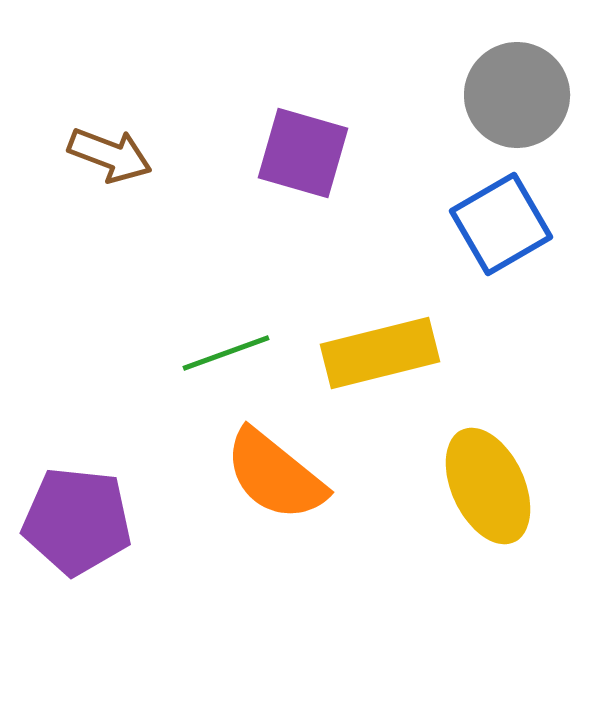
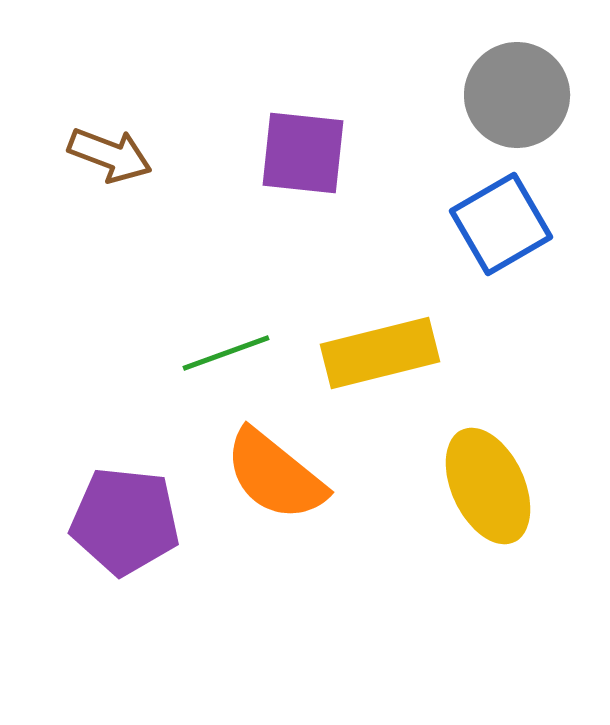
purple square: rotated 10 degrees counterclockwise
purple pentagon: moved 48 px right
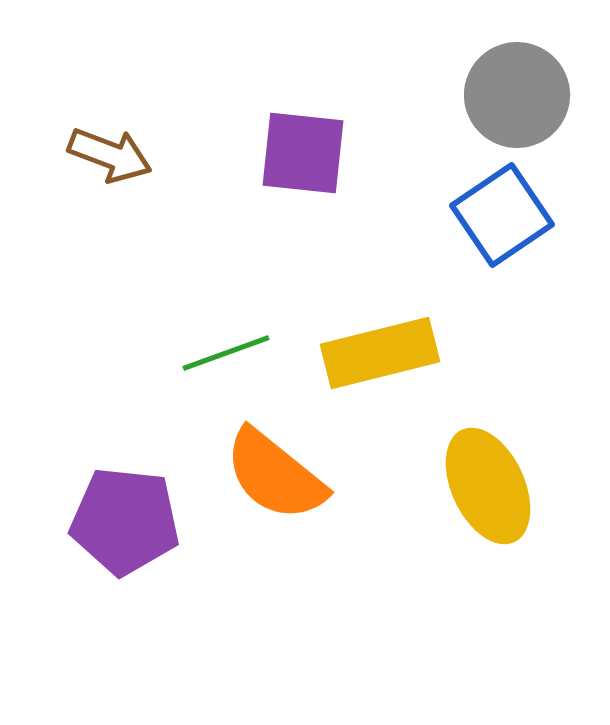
blue square: moved 1 px right, 9 px up; rotated 4 degrees counterclockwise
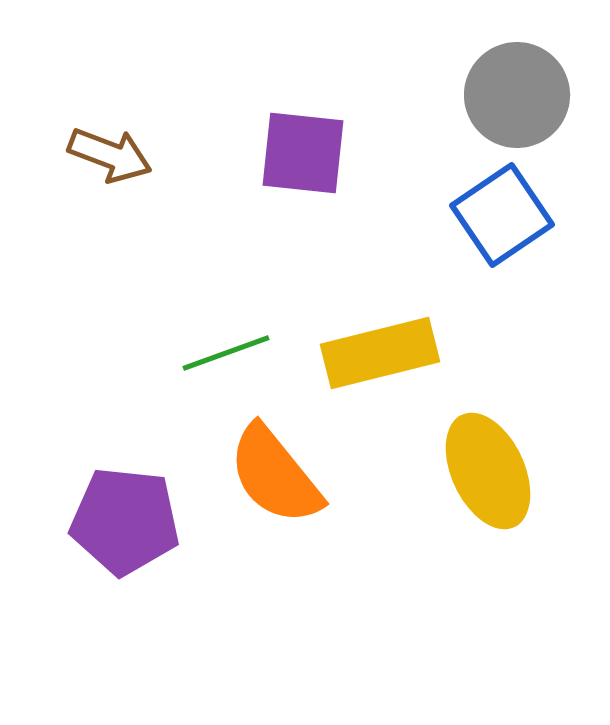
orange semicircle: rotated 12 degrees clockwise
yellow ellipse: moved 15 px up
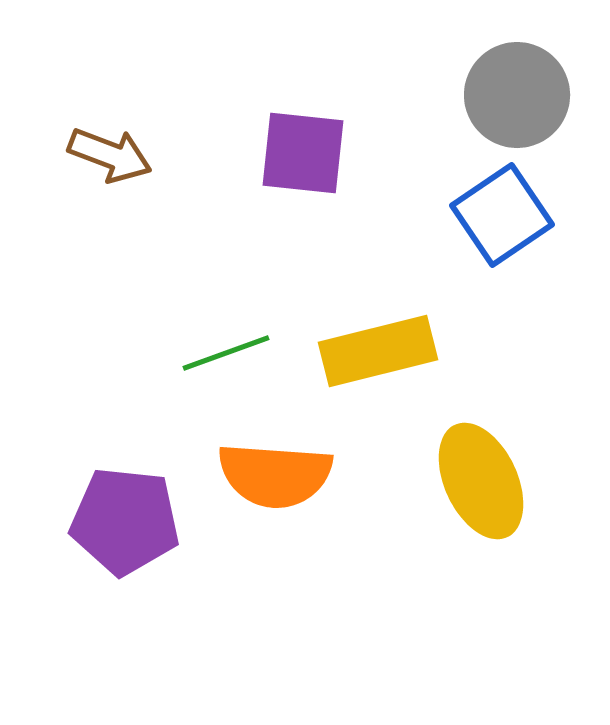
yellow rectangle: moved 2 px left, 2 px up
yellow ellipse: moved 7 px left, 10 px down
orange semicircle: rotated 47 degrees counterclockwise
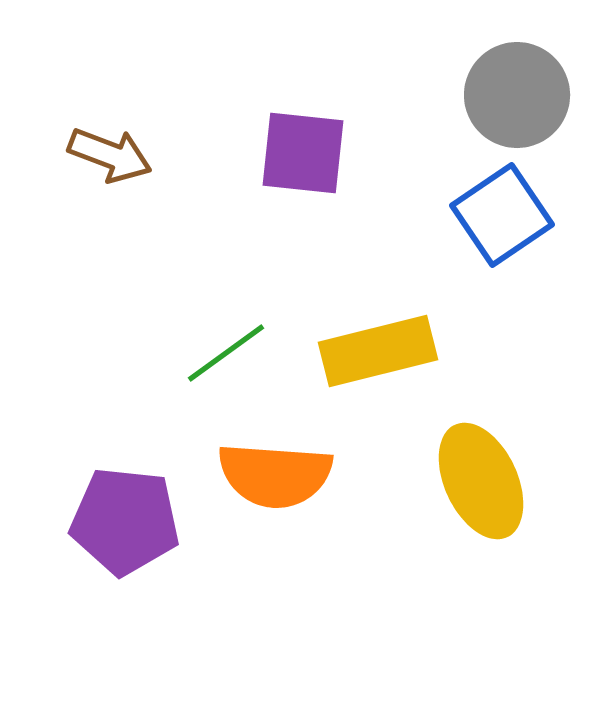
green line: rotated 16 degrees counterclockwise
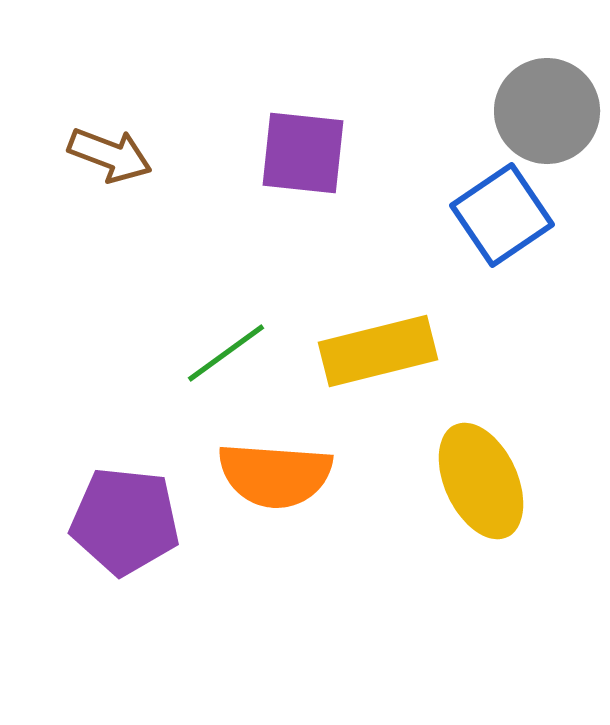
gray circle: moved 30 px right, 16 px down
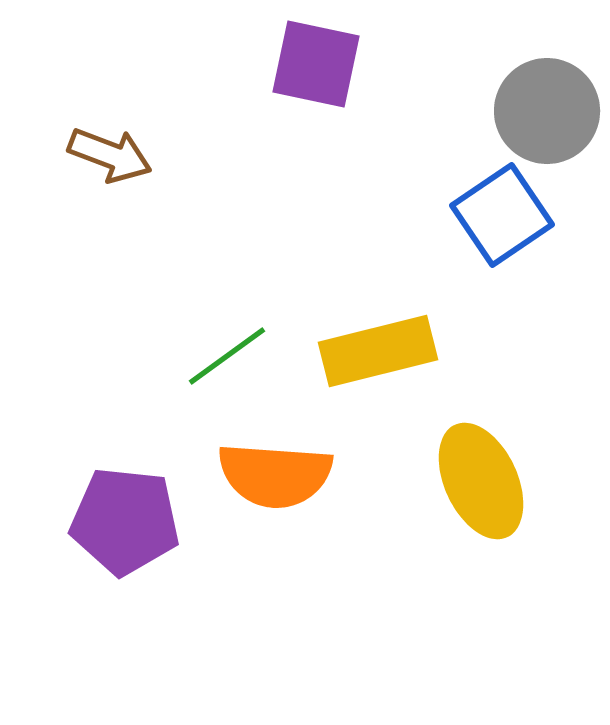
purple square: moved 13 px right, 89 px up; rotated 6 degrees clockwise
green line: moved 1 px right, 3 px down
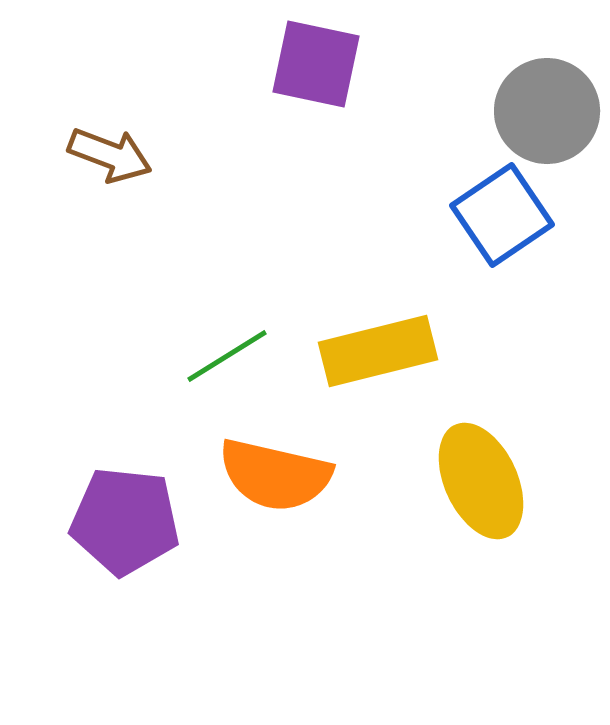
green line: rotated 4 degrees clockwise
orange semicircle: rotated 9 degrees clockwise
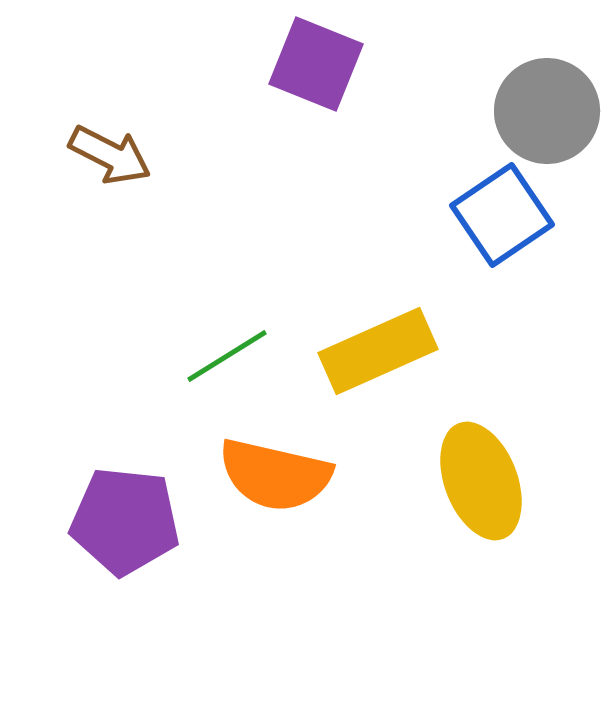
purple square: rotated 10 degrees clockwise
brown arrow: rotated 6 degrees clockwise
yellow rectangle: rotated 10 degrees counterclockwise
yellow ellipse: rotated 4 degrees clockwise
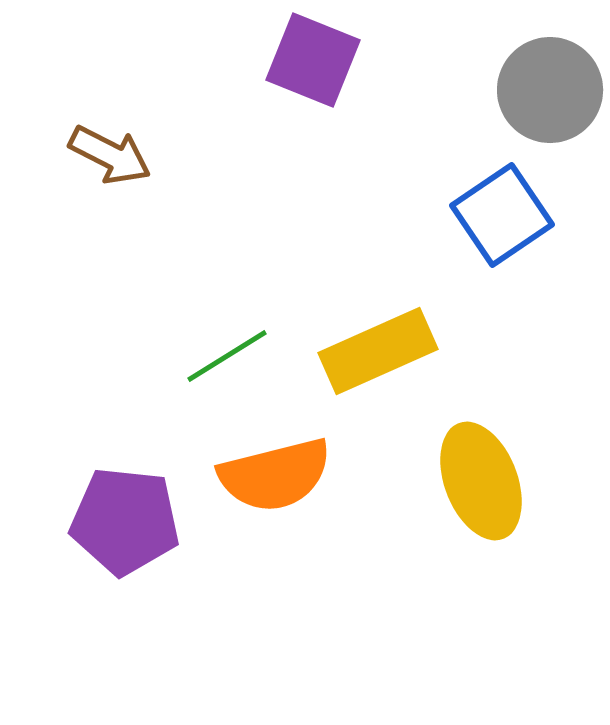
purple square: moved 3 px left, 4 px up
gray circle: moved 3 px right, 21 px up
orange semicircle: rotated 27 degrees counterclockwise
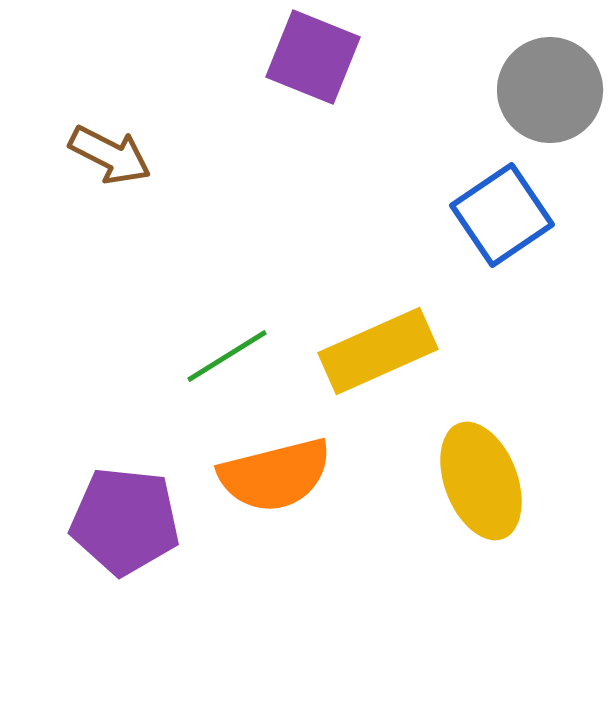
purple square: moved 3 px up
